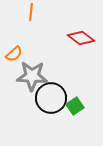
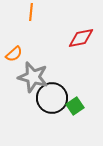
red diamond: rotated 48 degrees counterclockwise
gray star: moved 1 px right, 1 px down; rotated 12 degrees clockwise
black circle: moved 1 px right
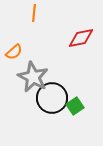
orange line: moved 3 px right, 1 px down
orange semicircle: moved 2 px up
gray star: rotated 12 degrees clockwise
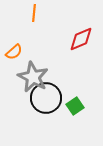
red diamond: moved 1 px down; rotated 12 degrees counterclockwise
black circle: moved 6 px left
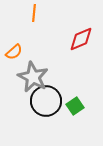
black circle: moved 3 px down
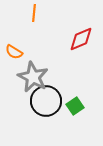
orange semicircle: rotated 72 degrees clockwise
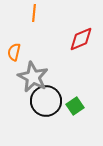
orange semicircle: rotated 72 degrees clockwise
